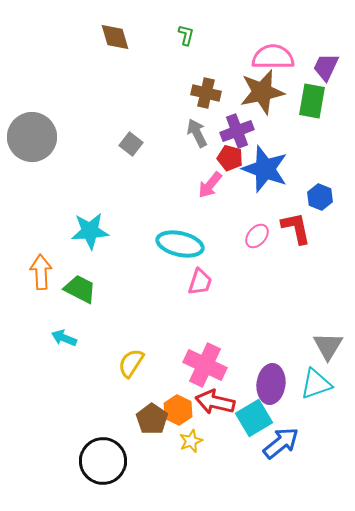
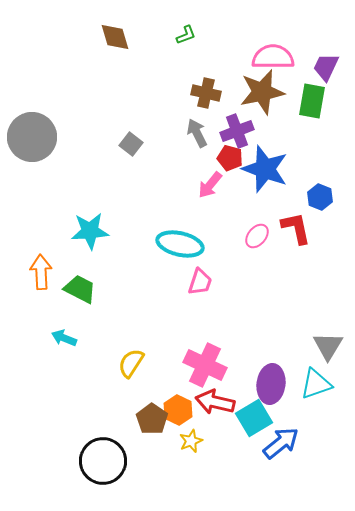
green L-shape: rotated 55 degrees clockwise
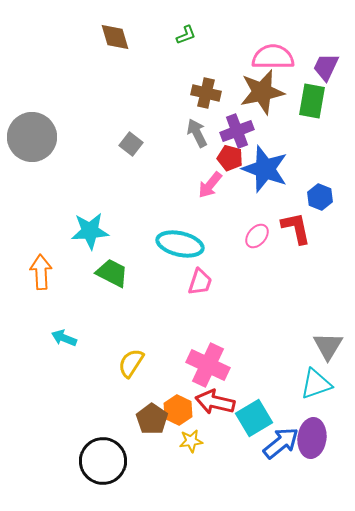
green trapezoid: moved 32 px right, 16 px up
pink cross: moved 3 px right
purple ellipse: moved 41 px right, 54 px down
yellow star: rotated 15 degrees clockwise
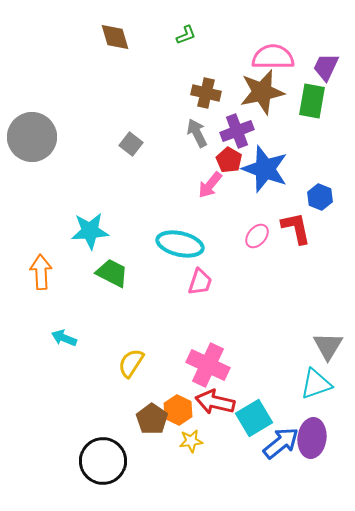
red pentagon: moved 1 px left, 2 px down; rotated 15 degrees clockwise
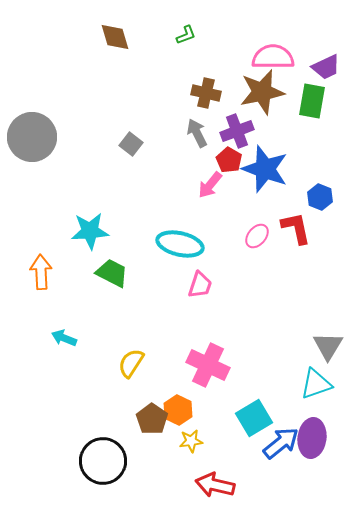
purple trapezoid: rotated 140 degrees counterclockwise
pink trapezoid: moved 3 px down
red arrow: moved 83 px down
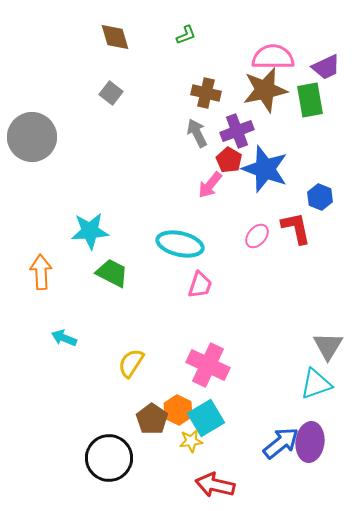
brown star: moved 3 px right, 2 px up
green rectangle: moved 2 px left, 1 px up; rotated 20 degrees counterclockwise
gray square: moved 20 px left, 51 px up
cyan square: moved 48 px left
purple ellipse: moved 2 px left, 4 px down
black circle: moved 6 px right, 3 px up
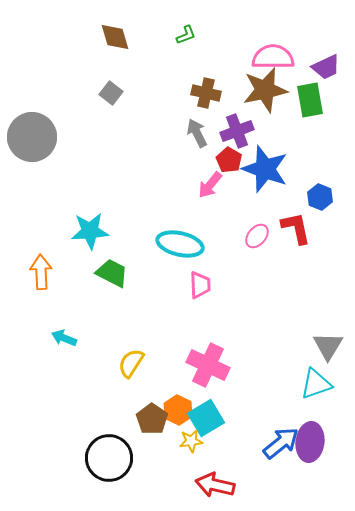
pink trapezoid: rotated 20 degrees counterclockwise
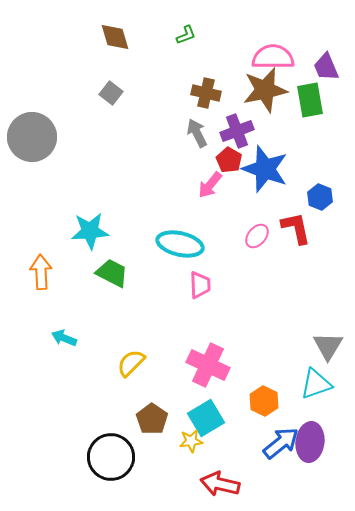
purple trapezoid: rotated 92 degrees clockwise
yellow semicircle: rotated 12 degrees clockwise
orange hexagon: moved 86 px right, 9 px up
black circle: moved 2 px right, 1 px up
red arrow: moved 5 px right, 1 px up
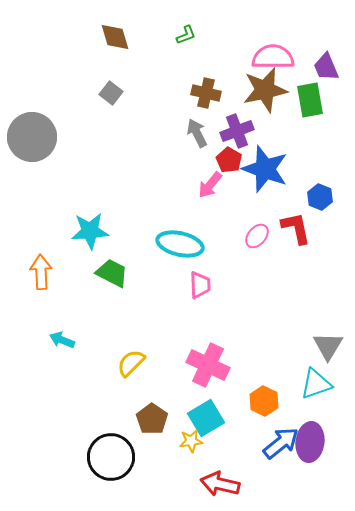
cyan arrow: moved 2 px left, 2 px down
